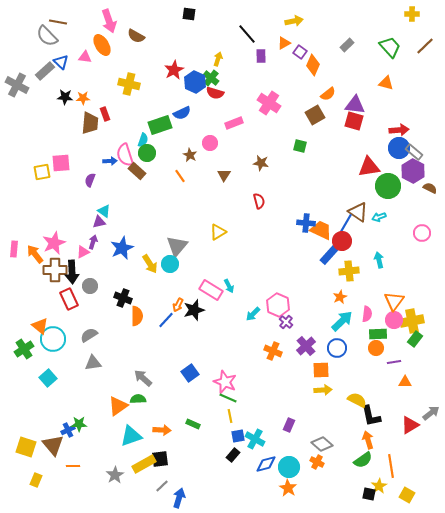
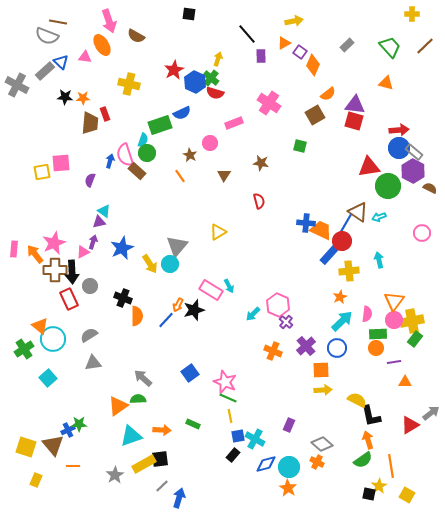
gray semicircle at (47, 36): rotated 25 degrees counterclockwise
blue arrow at (110, 161): rotated 72 degrees counterclockwise
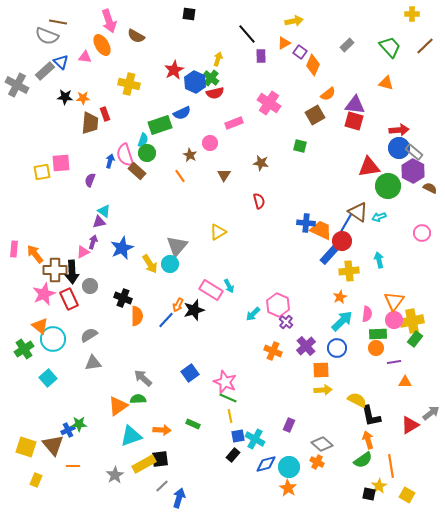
red semicircle at (215, 93): rotated 30 degrees counterclockwise
pink star at (54, 243): moved 10 px left, 51 px down
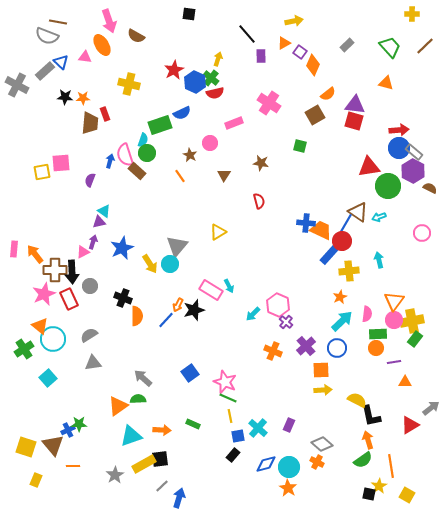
gray arrow at (431, 413): moved 5 px up
cyan cross at (255, 439): moved 3 px right, 11 px up; rotated 12 degrees clockwise
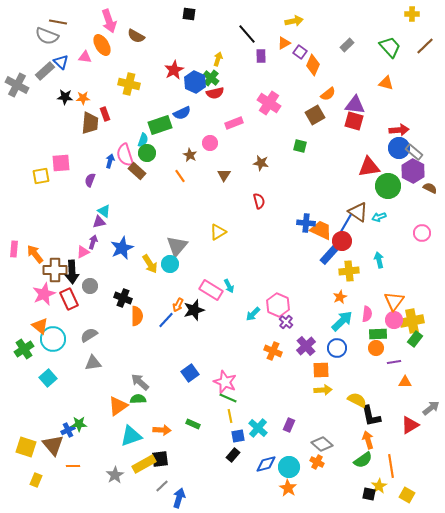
yellow square at (42, 172): moved 1 px left, 4 px down
gray arrow at (143, 378): moved 3 px left, 4 px down
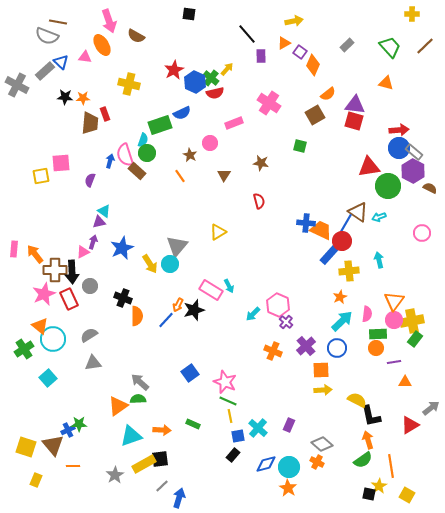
yellow arrow at (218, 59): moved 9 px right, 10 px down; rotated 24 degrees clockwise
green line at (228, 398): moved 3 px down
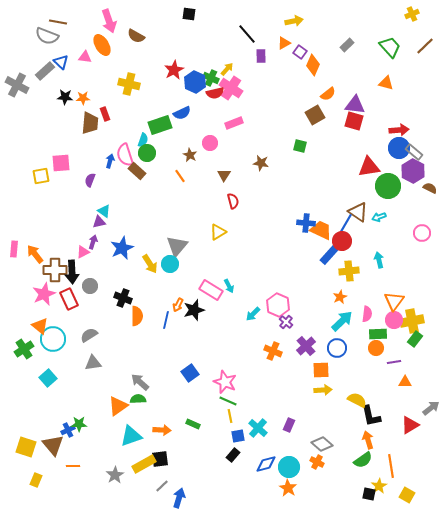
yellow cross at (412, 14): rotated 24 degrees counterclockwise
green cross at (211, 78): rotated 14 degrees counterclockwise
pink cross at (269, 103): moved 38 px left, 15 px up
red semicircle at (259, 201): moved 26 px left
blue line at (166, 320): rotated 30 degrees counterclockwise
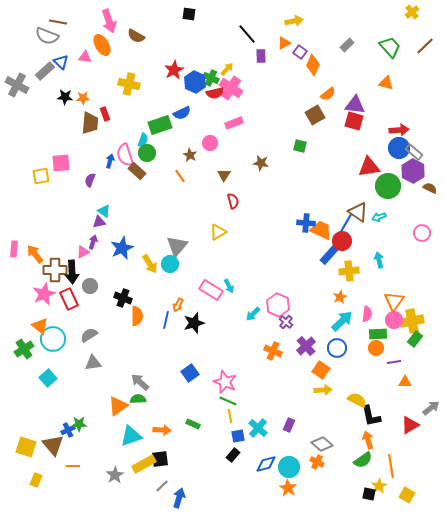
yellow cross at (412, 14): moved 2 px up; rotated 16 degrees counterclockwise
black star at (194, 310): moved 13 px down
orange square at (321, 370): rotated 36 degrees clockwise
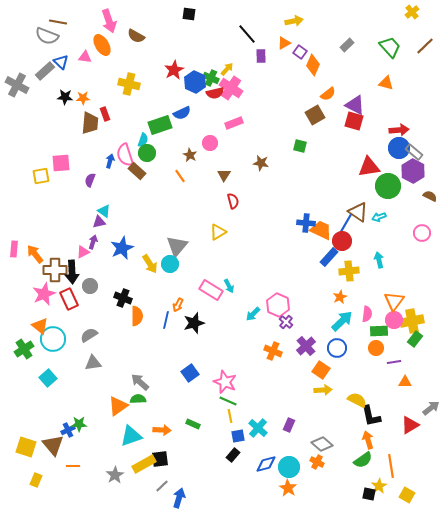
purple triangle at (355, 105): rotated 20 degrees clockwise
brown semicircle at (430, 188): moved 8 px down
blue rectangle at (329, 255): moved 2 px down
green rectangle at (378, 334): moved 1 px right, 3 px up
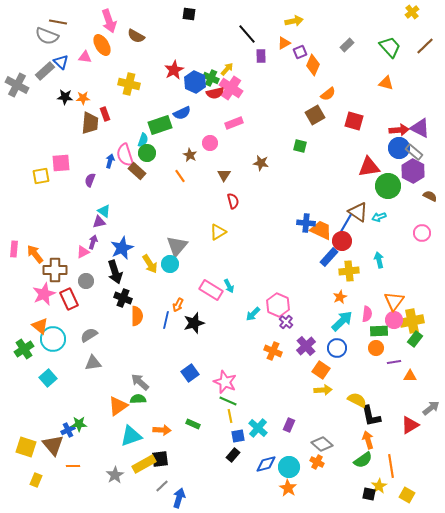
purple square at (300, 52): rotated 32 degrees clockwise
purple triangle at (355, 105): moved 65 px right, 23 px down
black arrow at (72, 272): moved 43 px right; rotated 15 degrees counterclockwise
gray circle at (90, 286): moved 4 px left, 5 px up
orange triangle at (405, 382): moved 5 px right, 6 px up
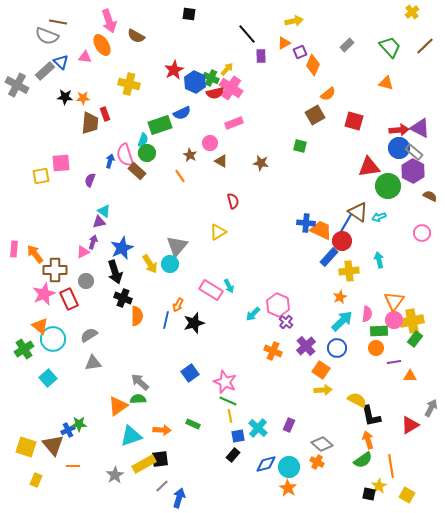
brown triangle at (224, 175): moved 3 px left, 14 px up; rotated 32 degrees counterclockwise
gray arrow at (431, 408): rotated 24 degrees counterclockwise
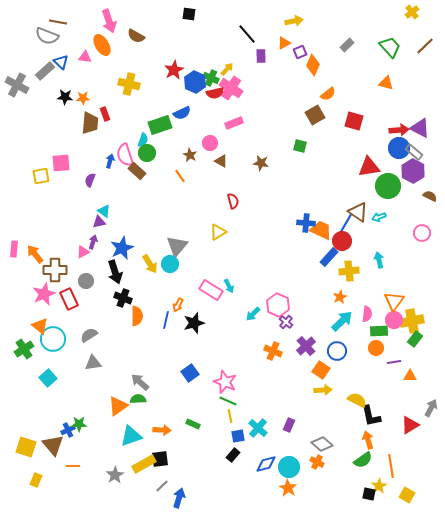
blue circle at (337, 348): moved 3 px down
